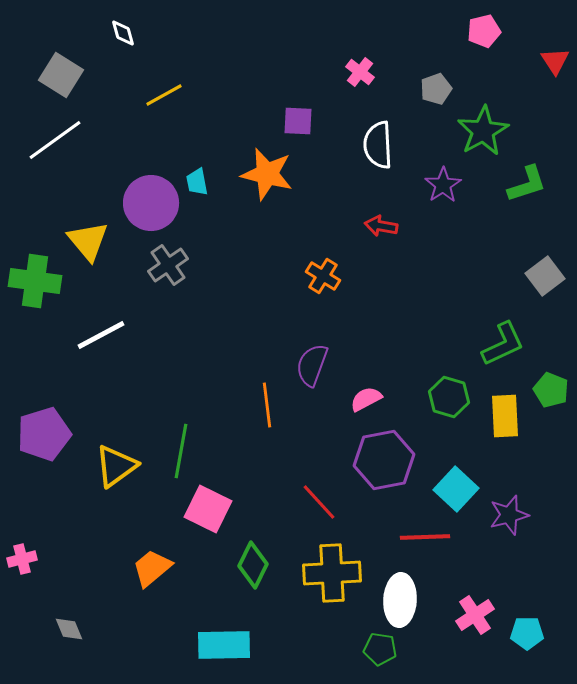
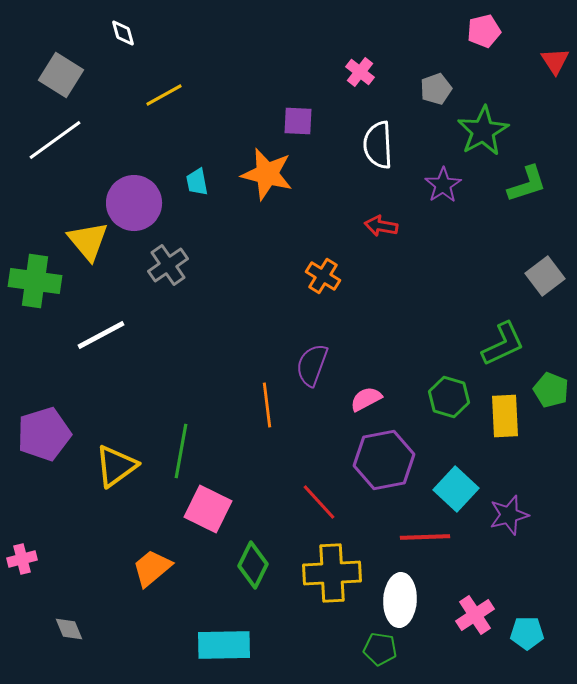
purple circle at (151, 203): moved 17 px left
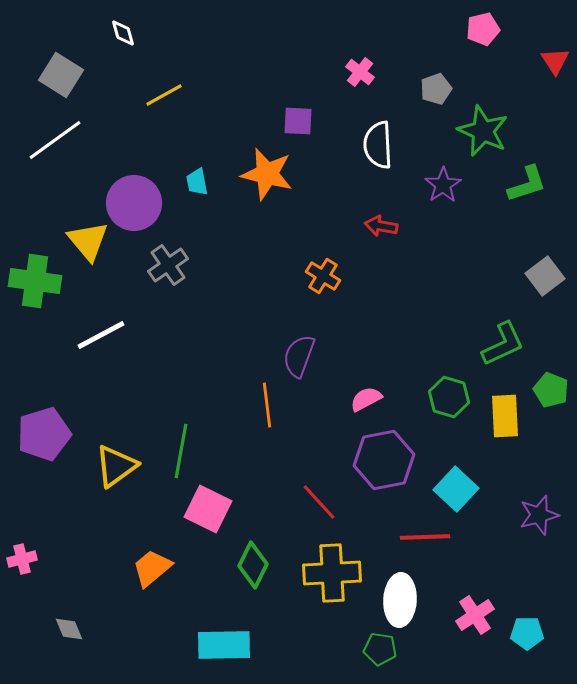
pink pentagon at (484, 31): moved 1 px left, 2 px up
green star at (483, 131): rotated 18 degrees counterclockwise
purple semicircle at (312, 365): moved 13 px left, 9 px up
purple star at (509, 515): moved 30 px right
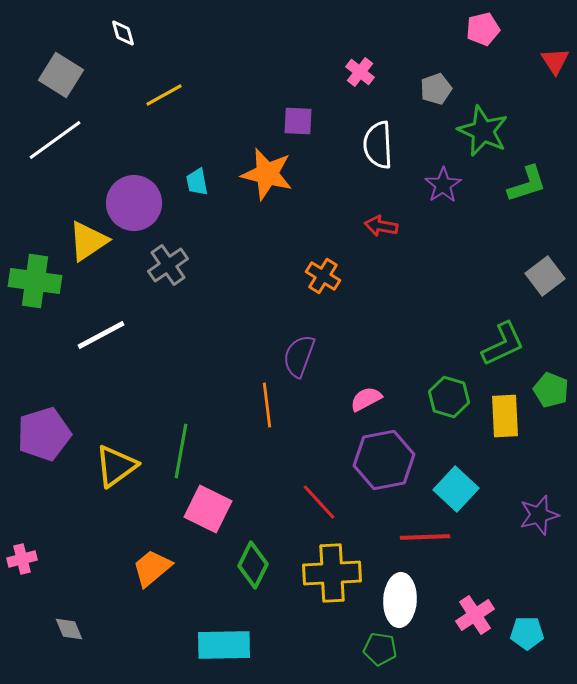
yellow triangle at (88, 241): rotated 36 degrees clockwise
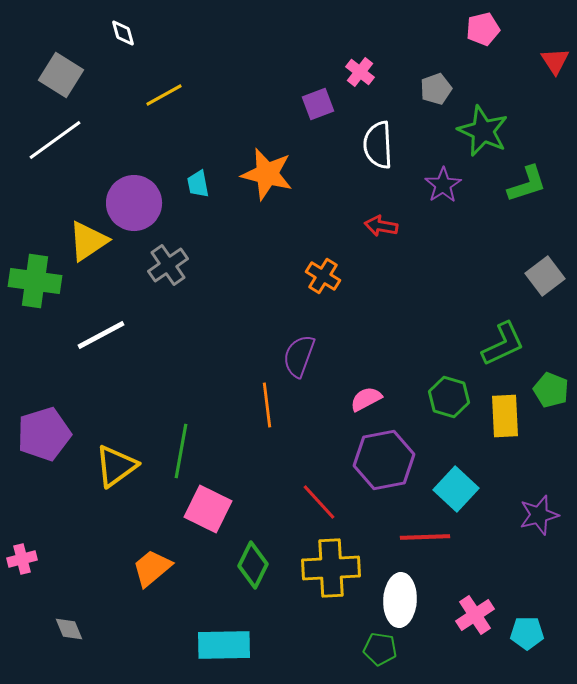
purple square at (298, 121): moved 20 px right, 17 px up; rotated 24 degrees counterclockwise
cyan trapezoid at (197, 182): moved 1 px right, 2 px down
yellow cross at (332, 573): moved 1 px left, 5 px up
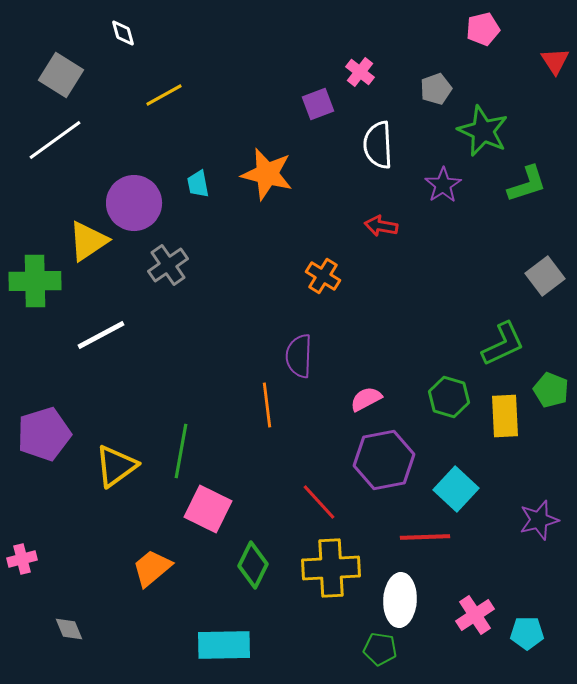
green cross at (35, 281): rotated 9 degrees counterclockwise
purple semicircle at (299, 356): rotated 18 degrees counterclockwise
purple star at (539, 515): moved 5 px down
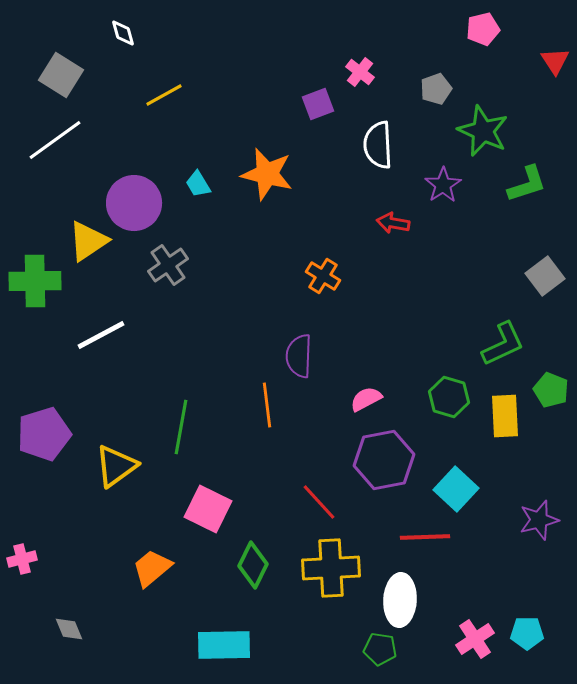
cyan trapezoid at (198, 184): rotated 20 degrees counterclockwise
red arrow at (381, 226): moved 12 px right, 3 px up
green line at (181, 451): moved 24 px up
pink cross at (475, 615): moved 24 px down
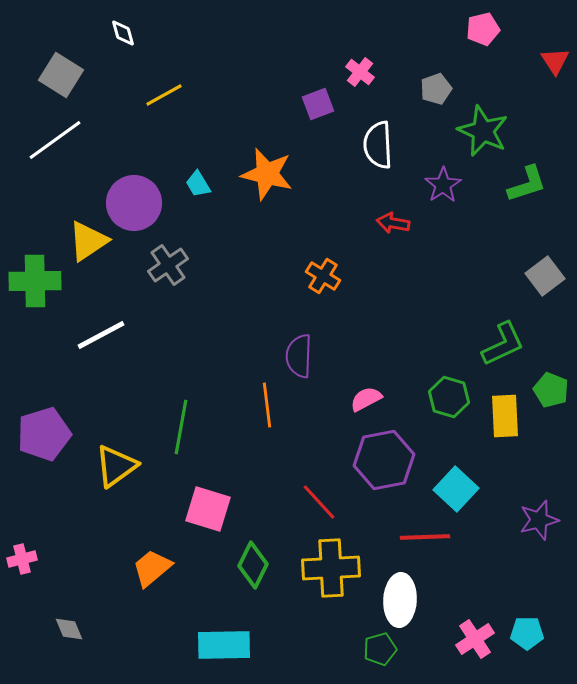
pink square at (208, 509): rotated 9 degrees counterclockwise
green pentagon at (380, 649): rotated 24 degrees counterclockwise
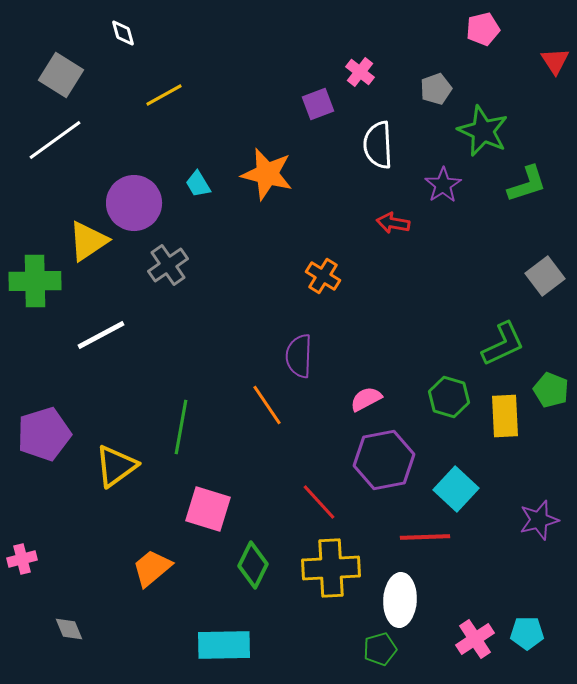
orange line at (267, 405): rotated 27 degrees counterclockwise
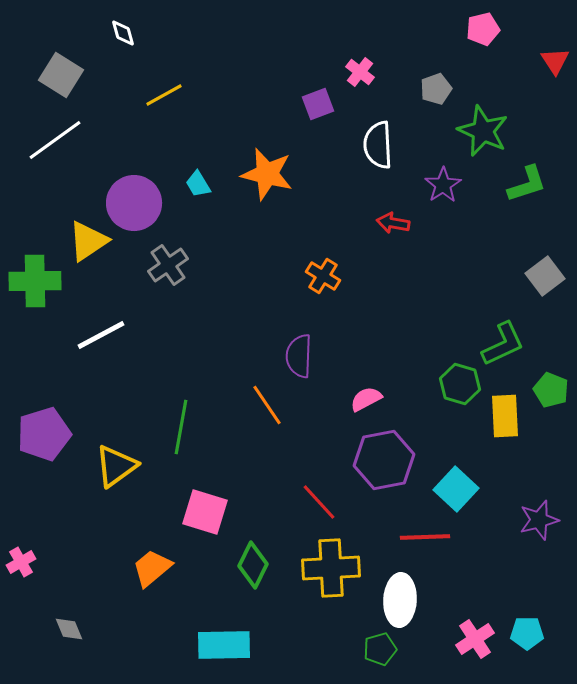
green hexagon at (449, 397): moved 11 px right, 13 px up
pink square at (208, 509): moved 3 px left, 3 px down
pink cross at (22, 559): moved 1 px left, 3 px down; rotated 16 degrees counterclockwise
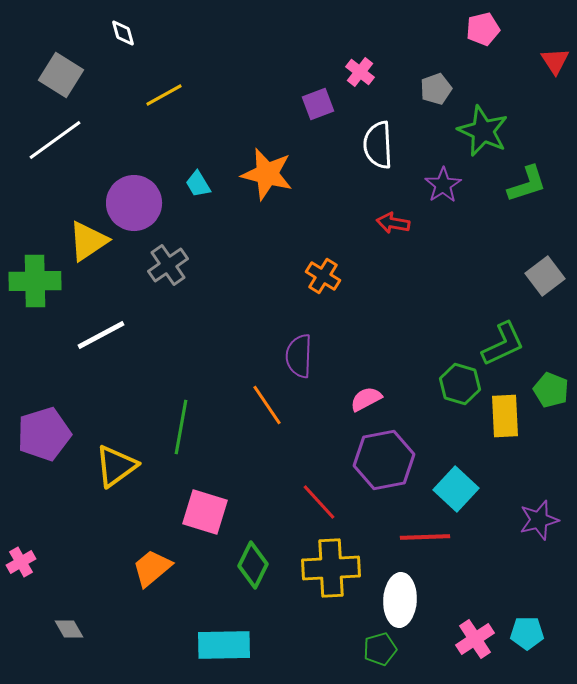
gray diamond at (69, 629): rotated 8 degrees counterclockwise
